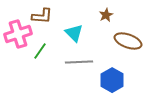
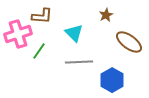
brown ellipse: moved 1 px right, 1 px down; rotated 16 degrees clockwise
green line: moved 1 px left
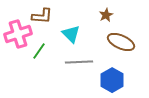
cyan triangle: moved 3 px left, 1 px down
brown ellipse: moved 8 px left; rotated 12 degrees counterclockwise
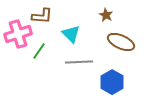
brown star: rotated 16 degrees counterclockwise
blue hexagon: moved 2 px down
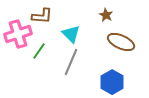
gray line: moved 8 px left; rotated 64 degrees counterclockwise
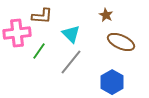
pink cross: moved 1 px left, 1 px up; rotated 12 degrees clockwise
gray line: rotated 16 degrees clockwise
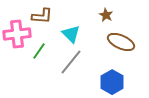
pink cross: moved 1 px down
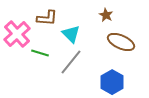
brown L-shape: moved 5 px right, 2 px down
pink cross: rotated 36 degrees counterclockwise
green line: moved 1 px right, 2 px down; rotated 72 degrees clockwise
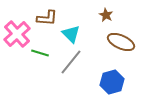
blue hexagon: rotated 15 degrees clockwise
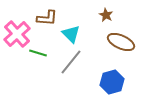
green line: moved 2 px left
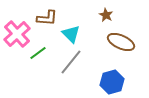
green line: rotated 54 degrees counterclockwise
